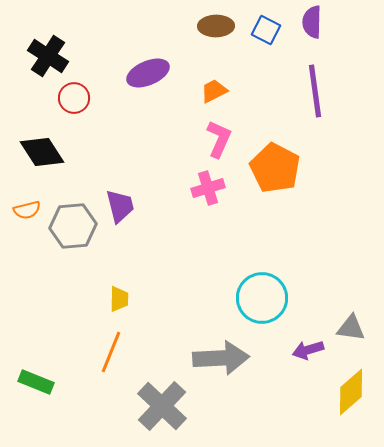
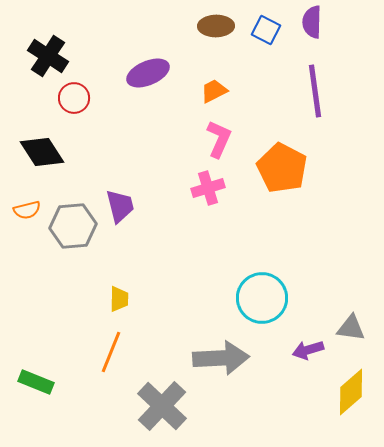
orange pentagon: moved 7 px right
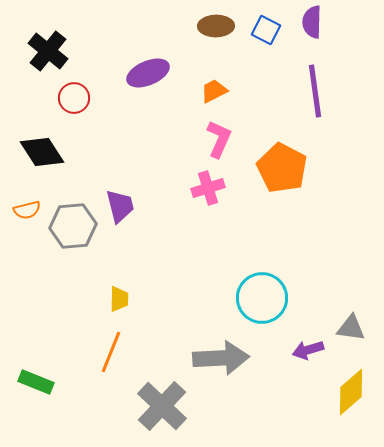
black cross: moved 5 px up; rotated 6 degrees clockwise
